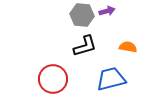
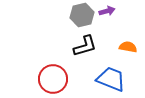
gray hexagon: rotated 20 degrees counterclockwise
blue trapezoid: rotated 36 degrees clockwise
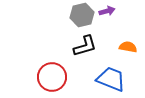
red circle: moved 1 px left, 2 px up
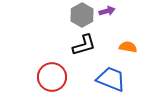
gray hexagon: rotated 15 degrees counterclockwise
black L-shape: moved 1 px left, 1 px up
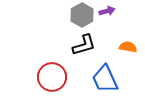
blue trapezoid: moved 6 px left; rotated 136 degrees counterclockwise
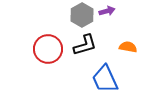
black L-shape: moved 1 px right
red circle: moved 4 px left, 28 px up
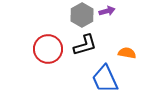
orange semicircle: moved 1 px left, 6 px down
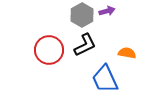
black L-shape: rotated 10 degrees counterclockwise
red circle: moved 1 px right, 1 px down
